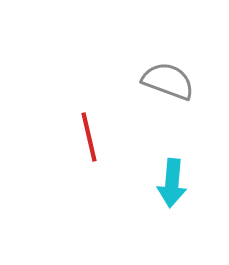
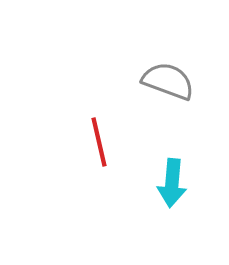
red line: moved 10 px right, 5 px down
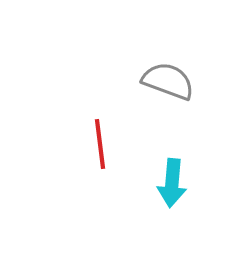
red line: moved 1 px right, 2 px down; rotated 6 degrees clockwise
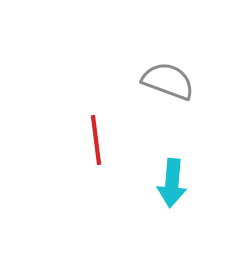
red line: moved 4 px left, 4 px up
